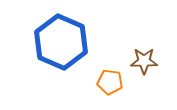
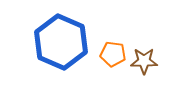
orange pentagon: moved 3 px right, 28 px up
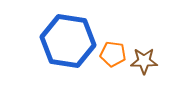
blue hexagon: moved 7 px right, 1 px up; rotated 14 degrees counterclockwise
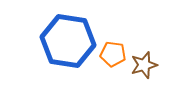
brown star: moved 4 px down; rotated 16 degrees counterclockwise
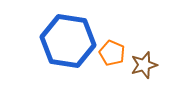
orange pentagon: moved 1 px left, 1 px up; rotated 15 degrees clockwise
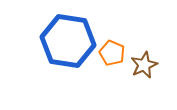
brown star: rotated 8 degrees counterclockwise
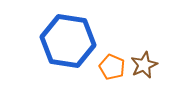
orange pentagon: moved 14 px down
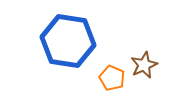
orange pentagon: moved 11 px down
